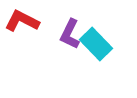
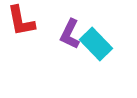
red L-shape: moved 1 px left; rotated 128 degrees counterclockwise
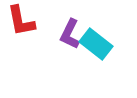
cyan rectangle: rotated 8 degrees counterclockwise
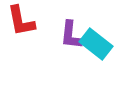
purple L-shape: moved 1 px right, 1 px down; rotated 20 degrees counterclockwise
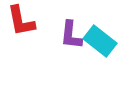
cyan rectangle: moved 4 px right, 3 px up
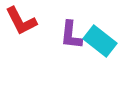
red L-shape: rotated 16 degrees counterclockwise
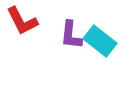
red L-shape: moved 1 px right
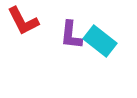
red L-shape: moved 1 px right
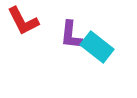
cyan rectangle: moved 3 px left, 6 px down
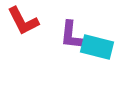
cyan rectangle: rotated 24 degrees counterclockwise
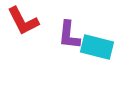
purple L-shape: moved 2 px left
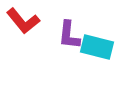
red L-shape: rotated 12 degrees counterclockwise
